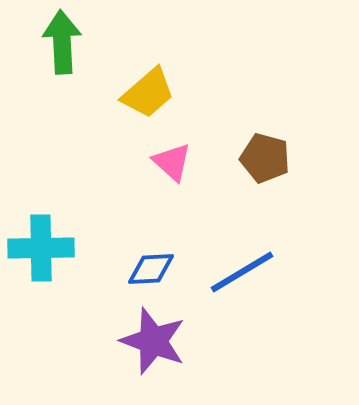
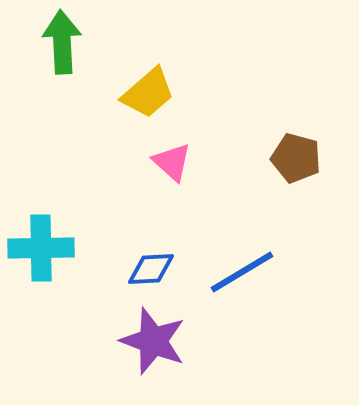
brown pentagon: moved 31 px right
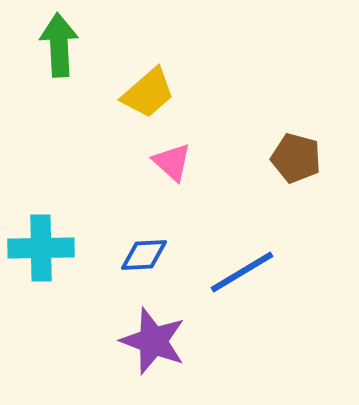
green arrow: moved 3 px left, 3 px down
blue diamond: moved 7 px left, 14 px up
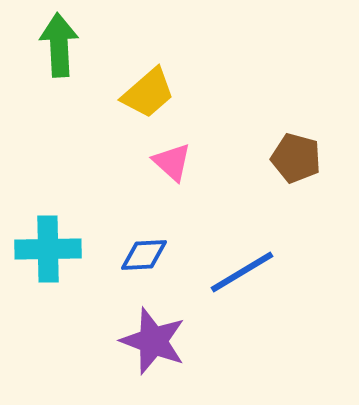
cyan cross: moved 7 px right, 1 px down
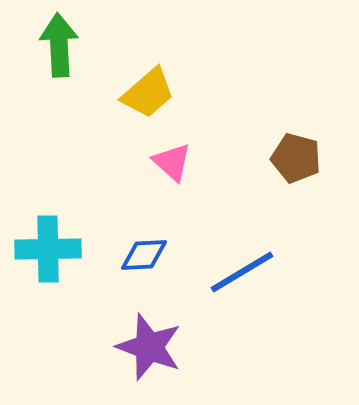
purple star: moved 4 px left, 6 px down
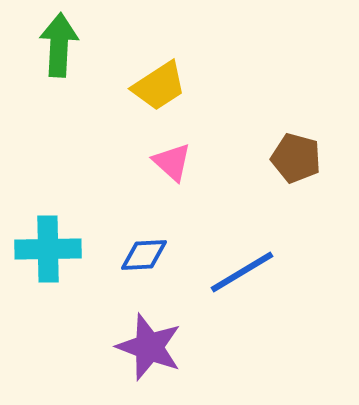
green arrow: rotated 6 degrees clockwise
yellow trapezoid: moved 11 px right, 7 px up; rotated 8 degrees clockwise
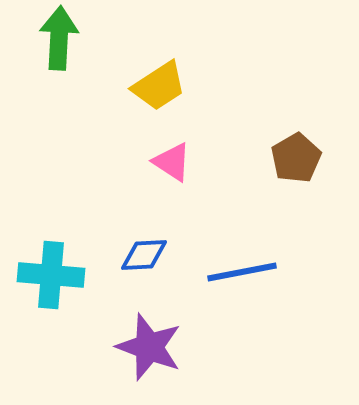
green arrow: moved 7 px up
brown pentagon: rotated 27 degrees clockwise
pink triangle: rotated 9 degrees counterclockwise
cyan cross: moved 3 px right, 26 px down; rotated 6 degrees clockwise
blue line: rotated 20 degrees clockwise
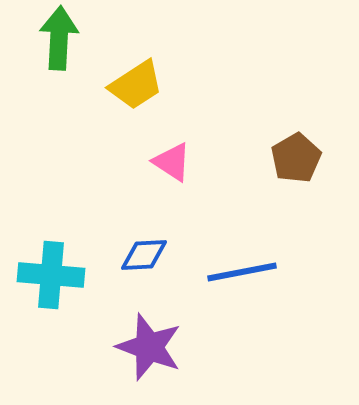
yellow trapezoid: moved 23 px left, 1 px up
